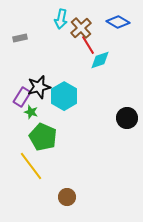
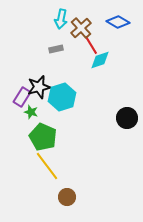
gray rectangle: moved 36 px right, 11 px down
red line: moved 3 px right
cyan hexagon: moved 2 px left, 1 px down; rotated 12 degrees clockwise
yellow line: moved 16 px right
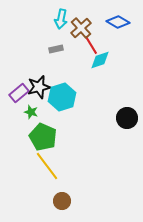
purple rectangle: moved 3 px left, 4 px up; rotated 18 degrees clockwise
brown circle: moved 5 px left, 4 px down
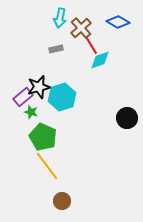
cyan arrow: moved 1 px left, 1 px up
purple rectangle: moved 4 px right, 4 px down
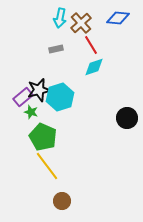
blue diamond: moved 4 px up; rotated 25 degrees counterclockwise
brown cross: moved 5 px up
cyan diamond: moved 6 px left, 7 px down
black star: moved 3 px down
cyan hexagon: moved 2 px left
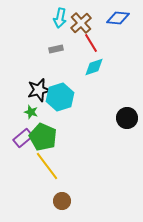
red line: moved 2 px up
purple rectangle: moved 41 px down
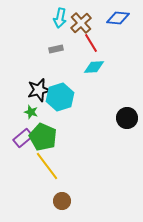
cyan diamond: rotated 15 degrees clockwise
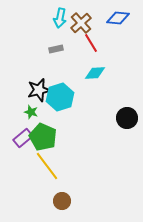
cyan diamond: moved 1 px right, 6 px down
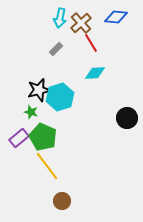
blue diamond: moved 2 px left, 1 px up
gray rectangle: rotated 32 degrees counterclockwise
purple rectangle: moved 4 px left
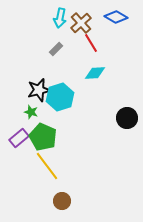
blue diamond: rotated 25 degrees clockwise
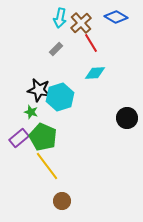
black star: rotated 25 degrees clockwise
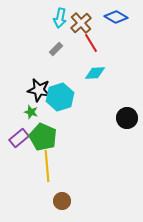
yellow line: rotated 32 degrees clockwise
